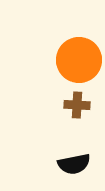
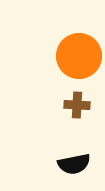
orange circle: moved 4 px up
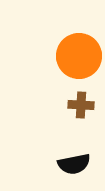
brown cross: moved 4 px right
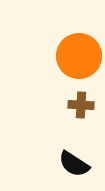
black semicircle: rotated 44 degrees clockwise
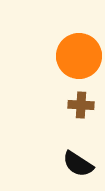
black semicircle: moved 4 px right
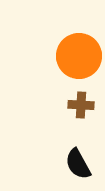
black semicircle: rotated 28 degrees clockwise
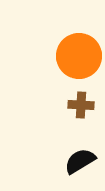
black semicircle: moved 2 px right, 3 px up; rotated 88 degrees clockwise
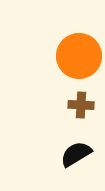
black semicircle: moved 4 px left, 7 px up
